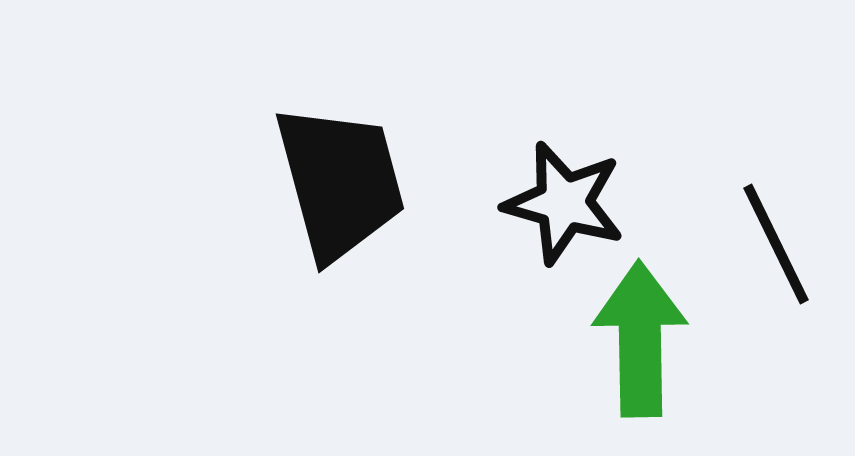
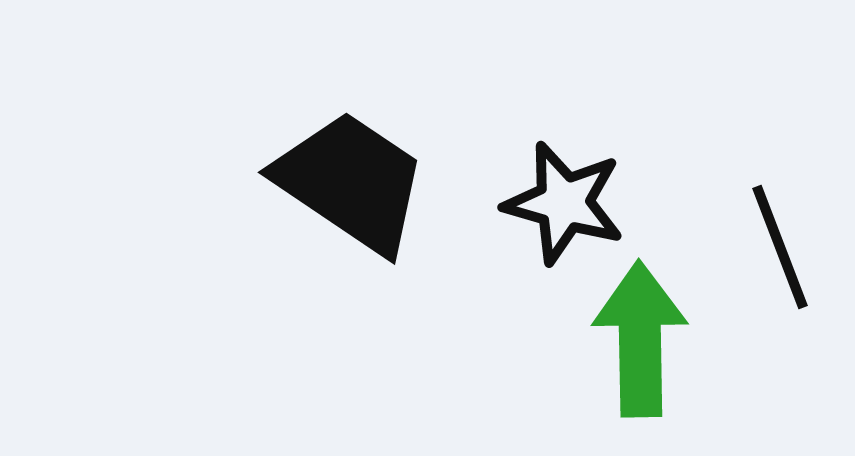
black trapezoid: moved 11 px right; rotated 41 degrees counterclockwise
black line: moved 4 px right, 3 px down; rotated 5 degrees clockwise
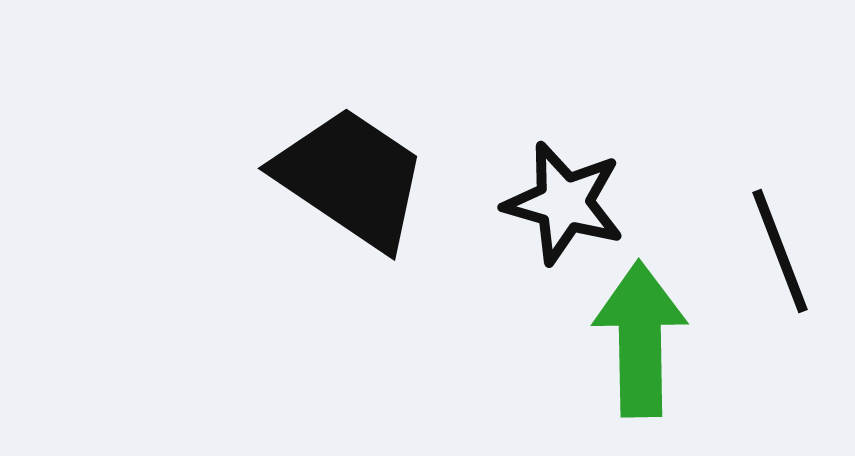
black trapezoid: moved 4 px up
black line: moved 4 px down
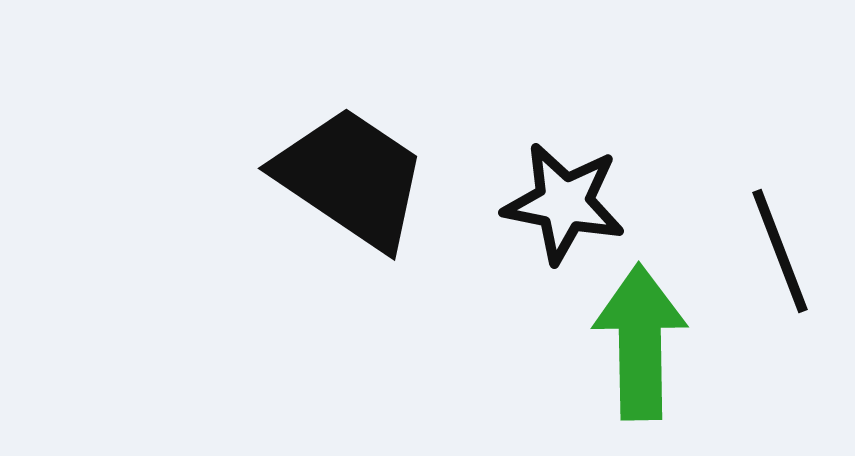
black star: rotated 5 degrees counterclockwise
green arrow: moved 3 px down
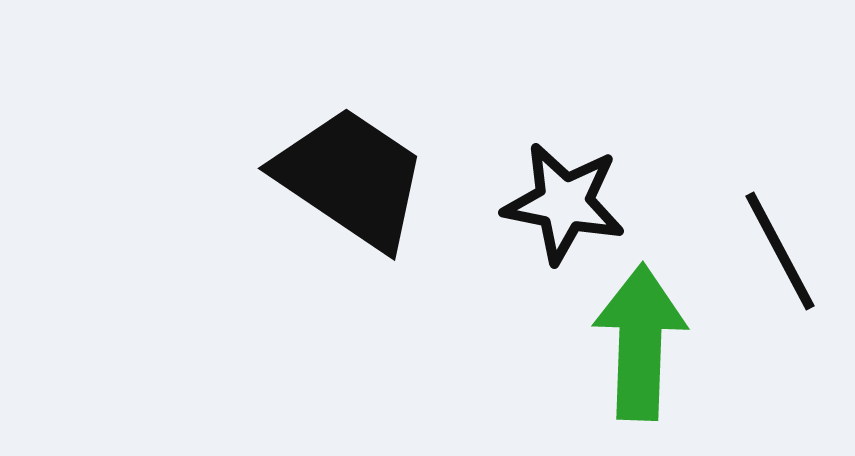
black line: rotated 7 degrees counterclockwise
green arrow: rotated 3 degrees clockwise
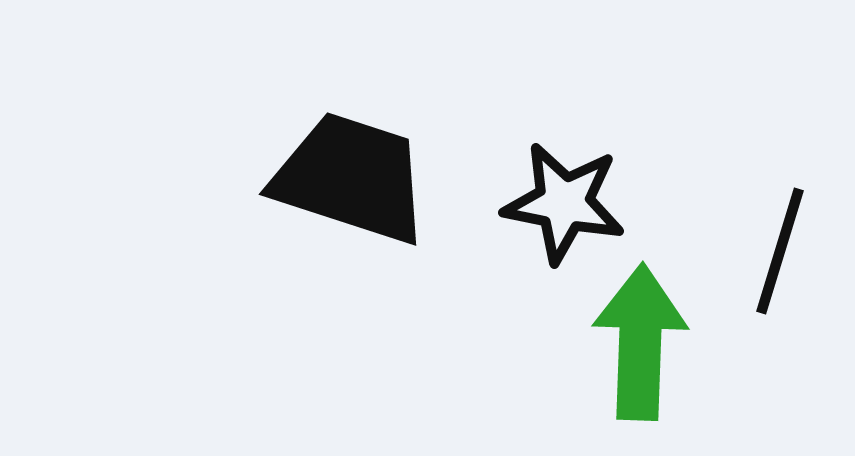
black trapezoid: rotated 16 degrees counterclockwise
black line: rotated 45 degrees clockwise
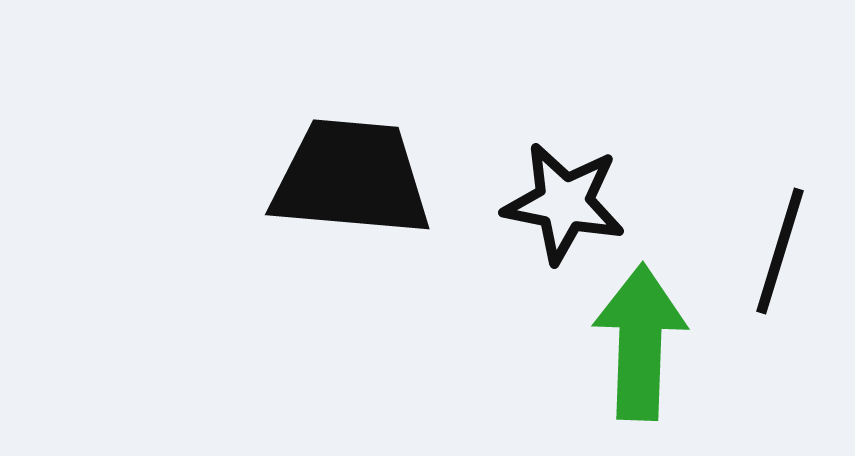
black trapezoid: rotated 13 degrees counterclockwise
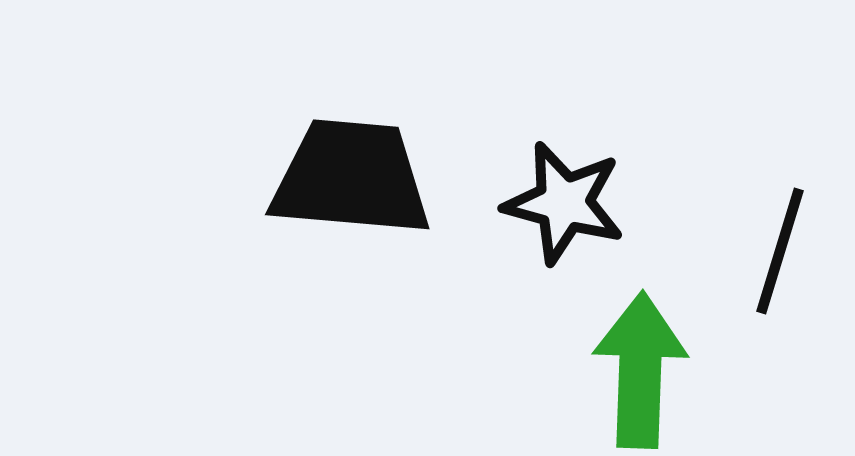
black star: rotated 4 degrees clockwise
green arrow: moved 28 px down
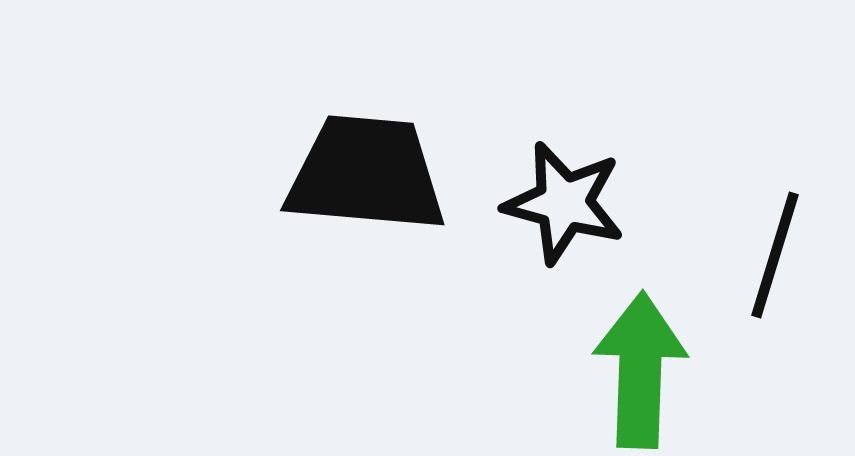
black trapezoid: moved 15 px right, 4 px up
black line: moved 5 px left, 4 px down
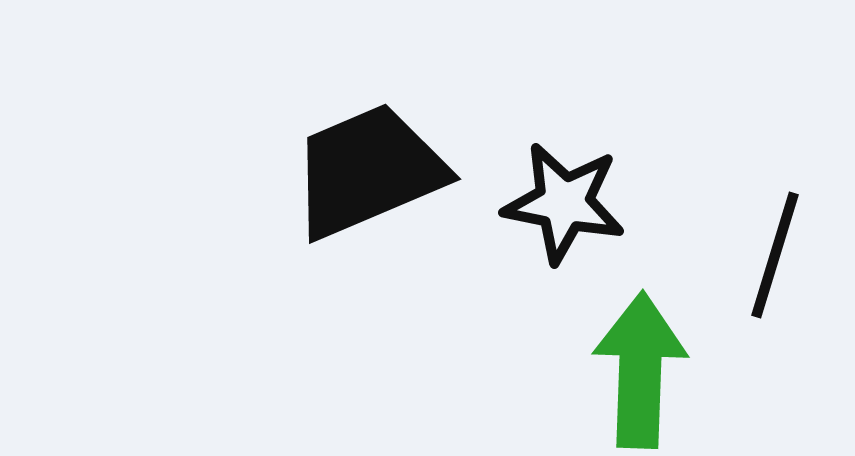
black trapezoid: moved 2 px right, 3 px up; rotated 28 degrees counterclockwise
black star: rotated 4 degrees counterclockwise
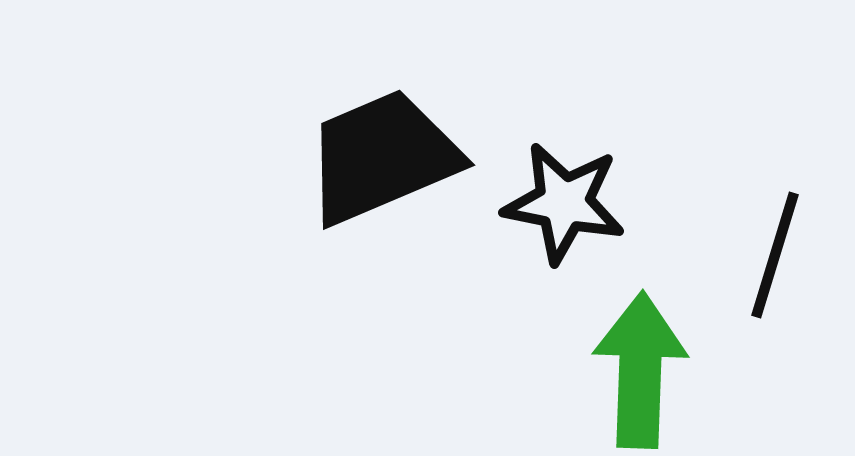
black trapezoid: moved 14 px right, 14 px up
